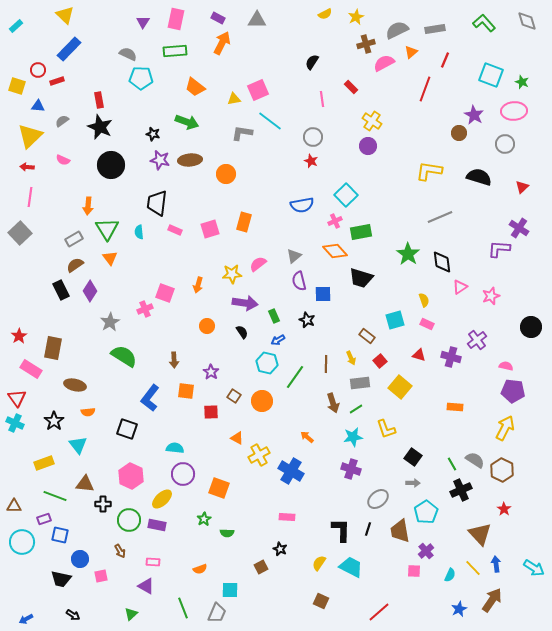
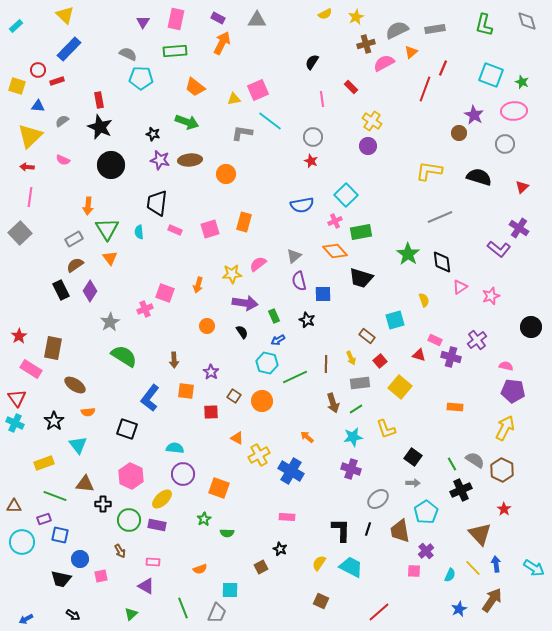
green L-shape at (484, 23): moved 2 px down; rotated 125 degrees counterclockwise
red line at (445, 60): moved 2 px left, 8 px down
purple L-shape at (499, 249): rotated 145 degrees counterclockwise
pink rectangle at (427, 324): moved 8 px right, 16 px down
green line at (295, 377): rotated 30 degrees clockwise
brown ellipse at (75, 385): rotated 20 degrees clockwise
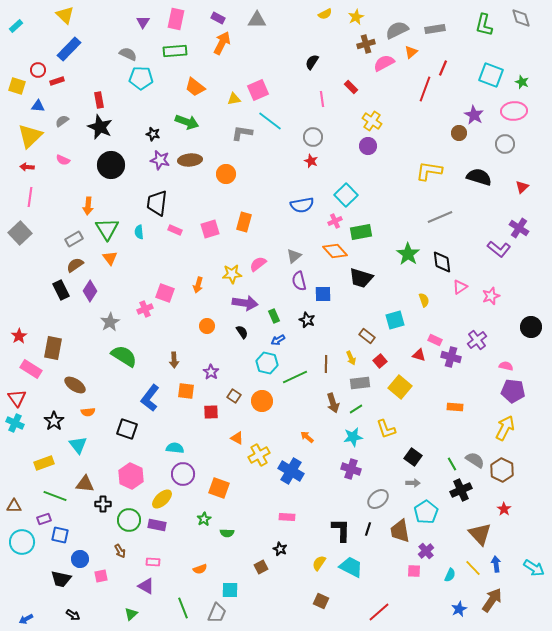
gray diamond at (527, 21): moved 6 px left, 3 px up
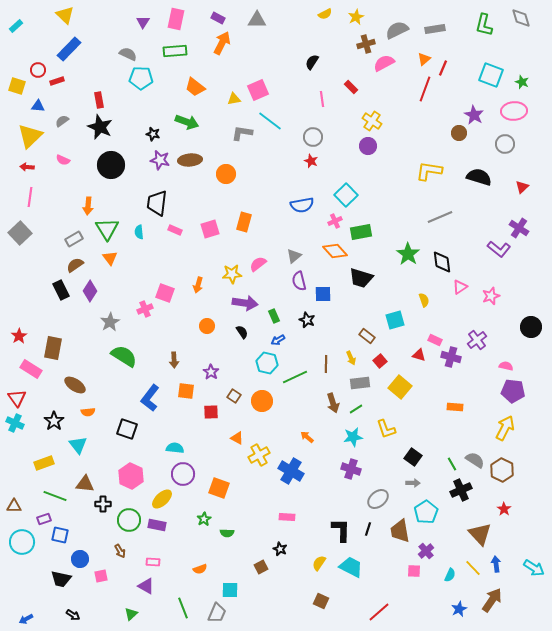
orange triangle at (411, 52): moved 13 px right, 7 px down
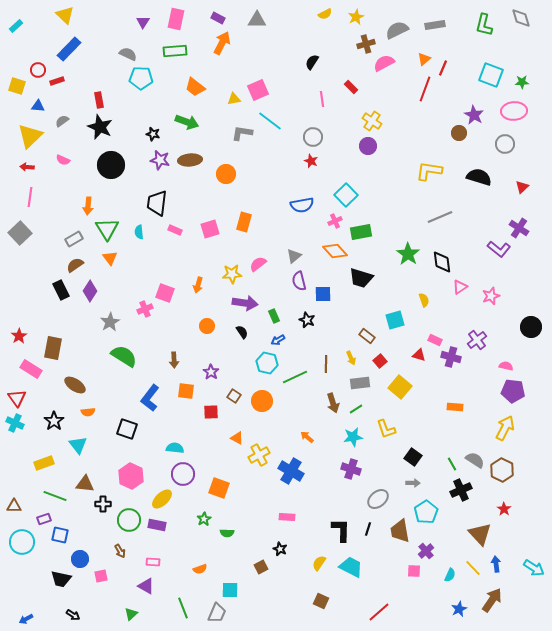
gray rectangle at (435, 29): moved 4 px up
green star at (522, 82): rotated 24 degrees counterclockwise
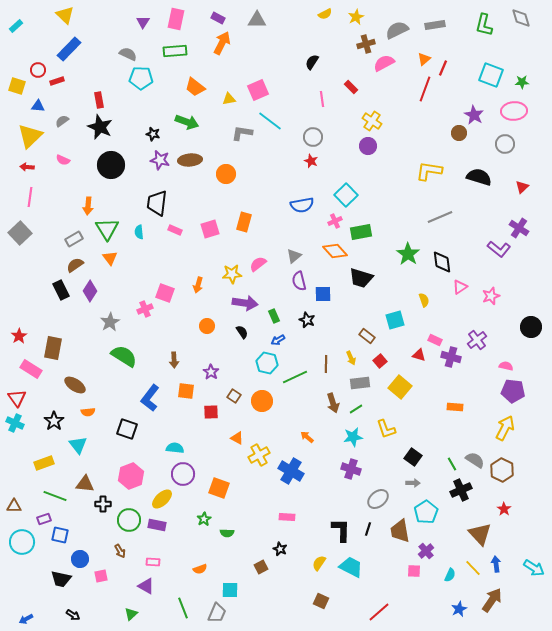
yellow triangle at (234, 99): moved 5 px left
pink hexagon at (131, 476): rotated 15 degrees clockwise
